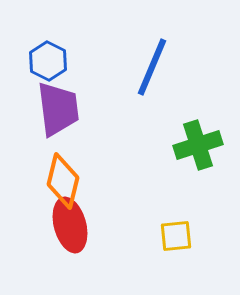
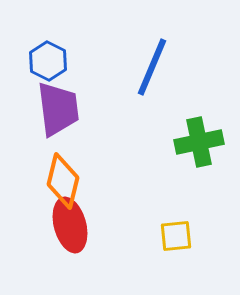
green cross: moved 1 px right, 3 px up; rotated 6 degrees clockwise
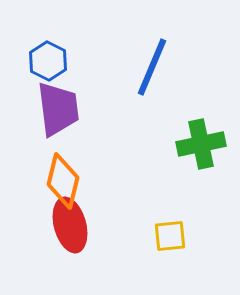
green cross: moved 2 px right, 2 px down
yellow square: moved 6 px left
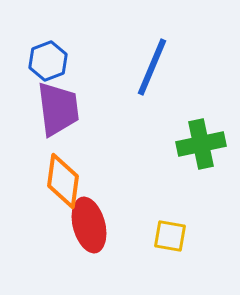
blue hexagon: rotated 12 degrees clockwise
orange diamond: rotated 6 degrees counterclockwise
red ellipse: moved 19 px right
yellow square: rotated 16 degrees clockwise
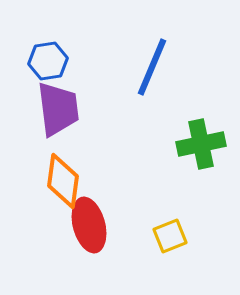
blue hexagon: rotated 12 degrees clockwise
yellow square: rotated 32 degrees counterclockwise
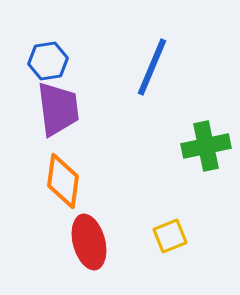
green cross: moved 5 px right, 2 px down
red ellipse: moved 17 px down
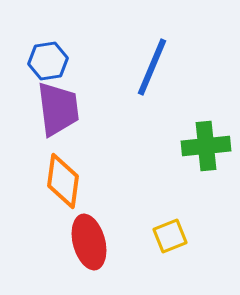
green cross: rotated 6 degrees clockwise
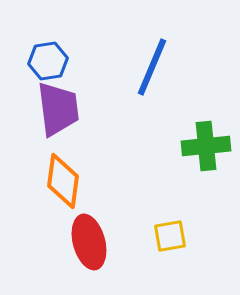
yellow square: rotated 12 degrees clockwise
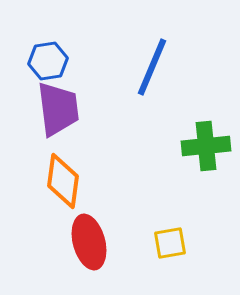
yellow square: moved 7 px down
